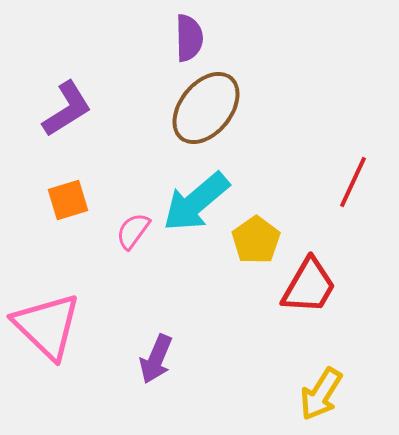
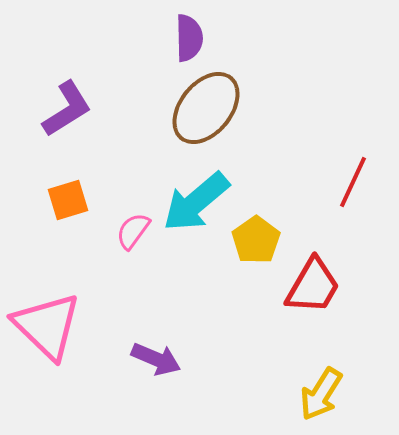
red trapezoid: moved 4 px right
purple arrow: rotated 90 degrees counterclockwise
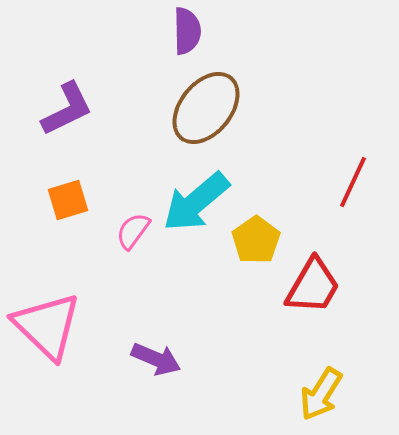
purple semicircle: moved 2 px left, 7 px up
purple L-shape: rotated 6 degrees clockwise
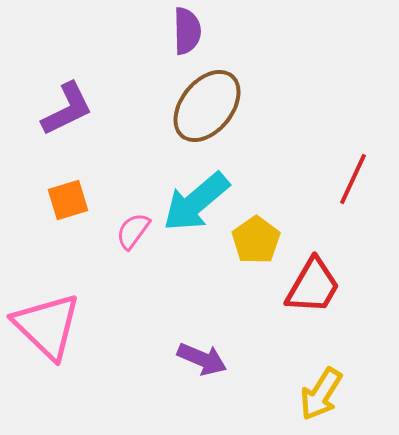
brown ellipse: moved 1 px right, 2 px up
red line: moved 3 px up
purple arrow: moved 46 px right
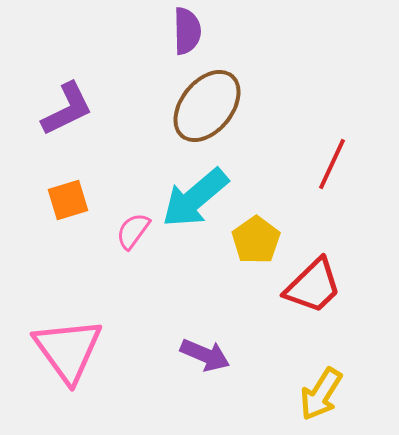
red line: moved 21 px left, 15 px up
cyan arrow: moved 1 px left, 4 px up
red trapezoid: rotated 16 degrees clockwise
pink triangle: moved 21 px right, 24 px down; rotated 10 degrees clockwise
purple arrow: moved 3 px right, 4 px up
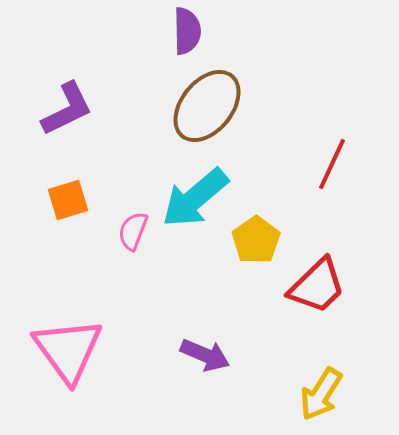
pink semicircle: rotated 15 degrees counterclockwise
red trapezoid: moved 4 px right
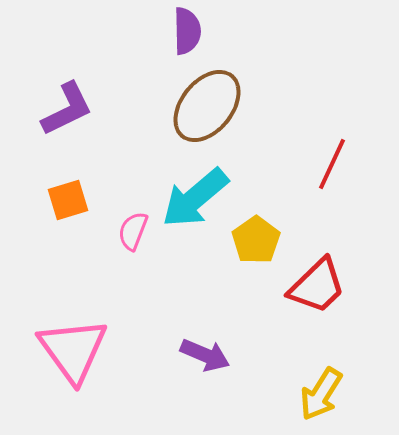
pink triangle: moved 5 px right
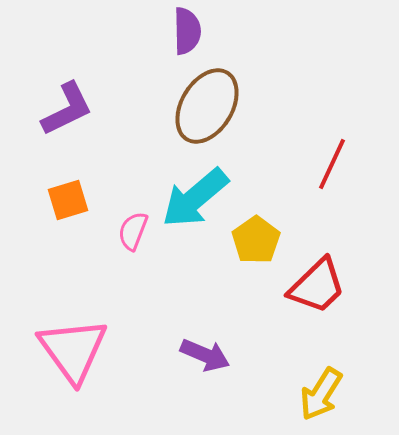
brown ellipse: rotated 8 degrees counterclockwise
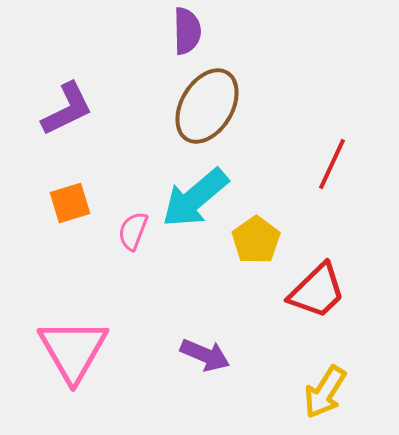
orange square: moved 2 px right, 3 px down
red trapezoid: moved 5 px down
pink triangle: rotated 6 degrees clockwise
yellow arrow: moved 4 px right, 2 px up
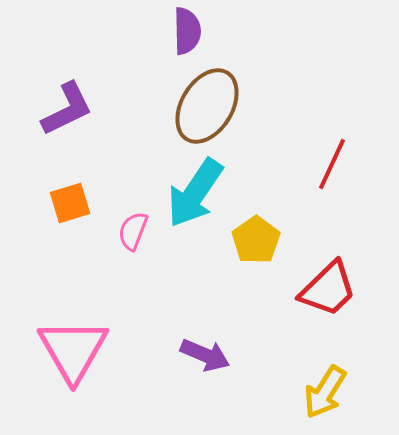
cyan arrow: moved 5 px up; rotated 16 degrees counterclockwise
red trapezoid: moved 11 px right, 2 px up
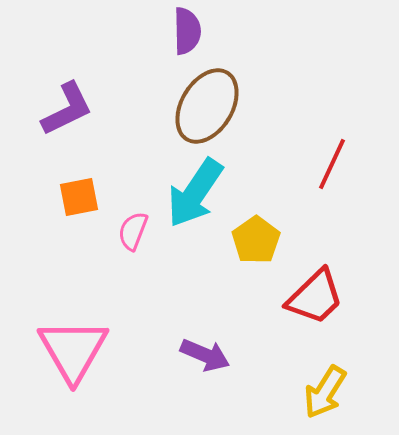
orange square: moved 9 px right, 6 px up; rotated 6 degrees clockwise
red trapezoid: moved 13 px left, 8 px down
